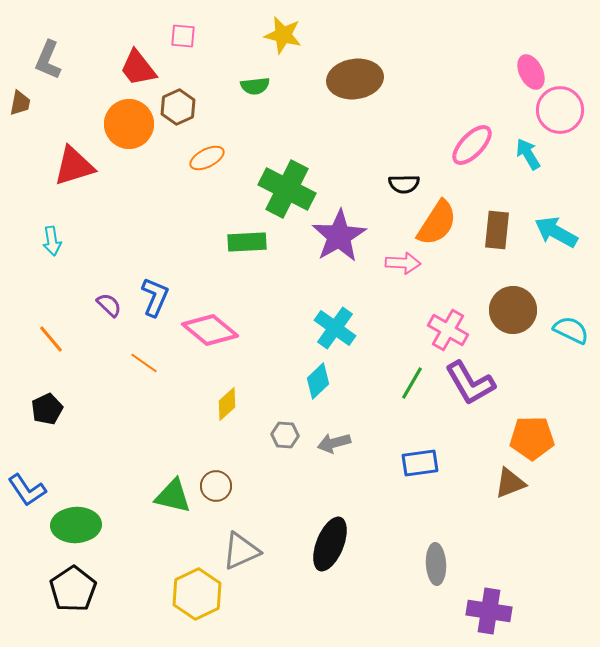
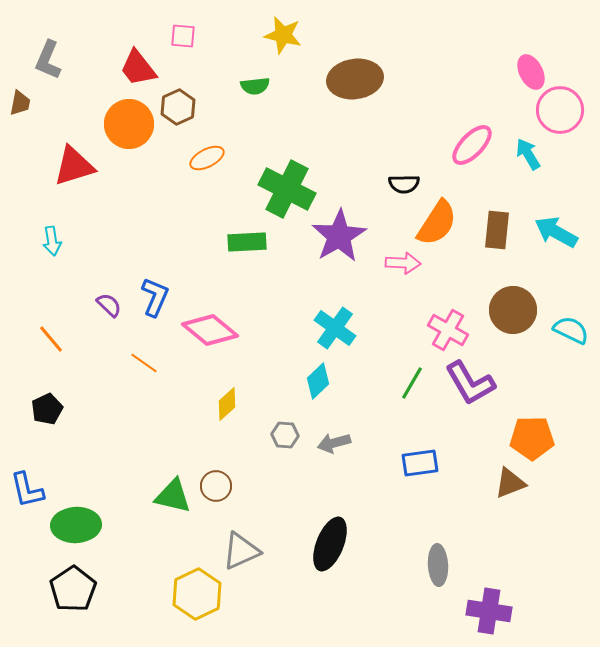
blue L-shape at (27, 490): rotated 21 degrees clockwise
gray ellipse at (436, 564): moved 2 px right, 1 px down
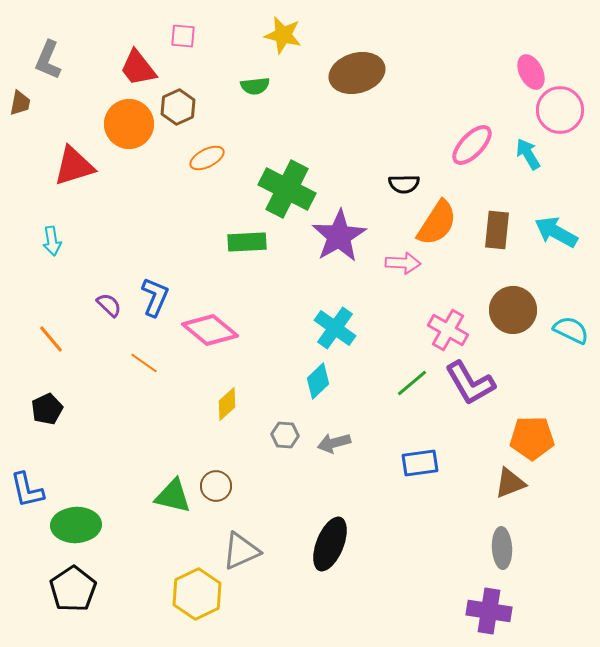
brown ellipse at (355, 79): moved 2 px right, 6 px up; rotated 8 degrees counterclockwise
green line at (412, 383): rotated 20 degrees clockwise
gray ellipse at (438, 565): moved 64 px right, 17 px up
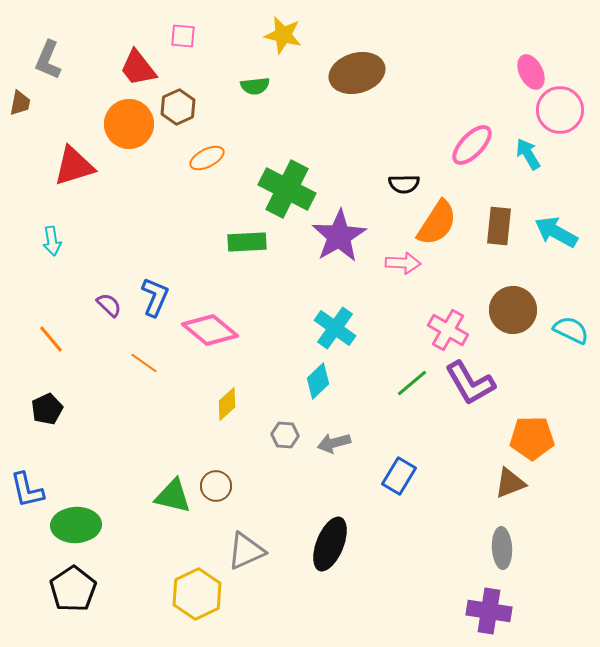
brown rectangle at (497, 230): moved 2 px right, 4 px up
blue rectangle at (420, 463): moved 21 px left, 13 px down; rotated 51 degrees counterclockwise
gray triangle at (241, 551): moved 5 px right
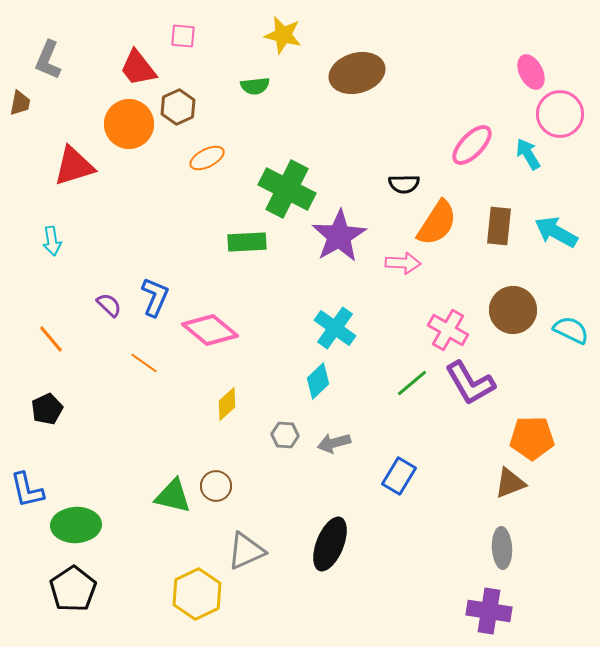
pink circle at (560, 110): moved 4 px down
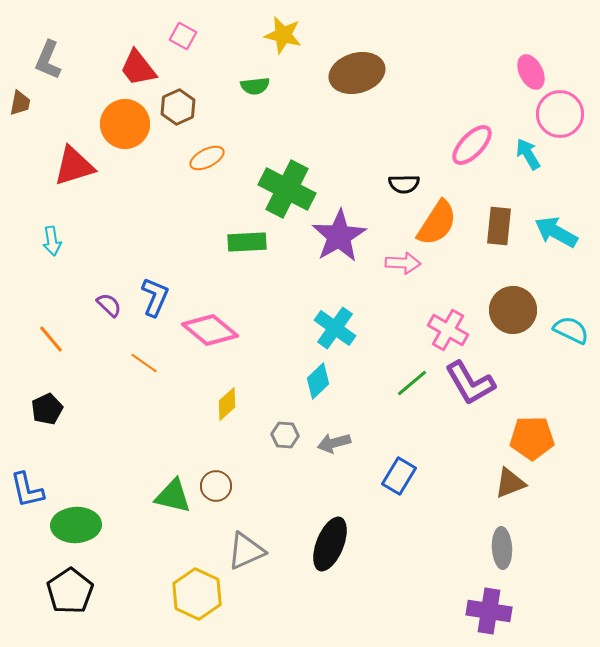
pink square at (183, 36): rotated 24 degrees clockwise
orange circle at (129, 124): moved 4 px left
black pentagon at (73, 589): moved 3 px left, 2 px down
yellow hexagon at (197, 594): rotated 9 degrees counterclockwise
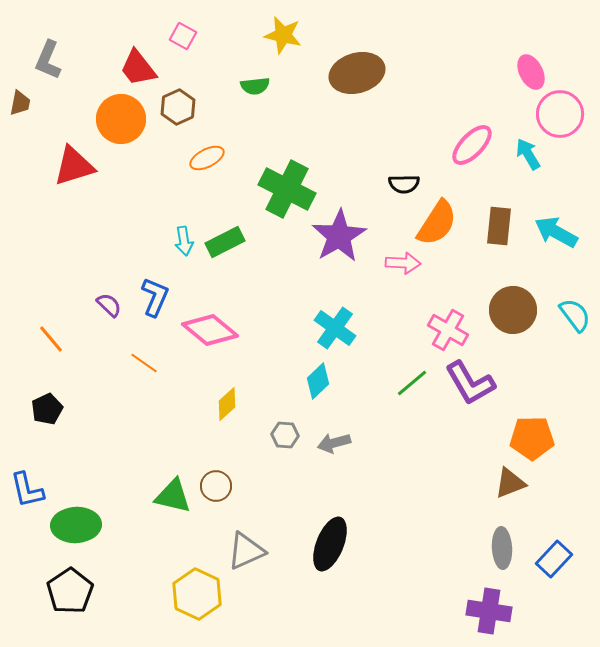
orange circle at (125, 124): moved 4 px left, 5 px up
cyan arrow at (52, 241): moved 132 px right
green rectangle at (247, 242): moved 22 px left; rotated 24 degrees counterclockwise
cyan semicircle at (571, 330): moved 4 px right, 15 px up; rotated 27 degrees clockwise
blue rectangle at (399, 476): moved 155 px right, 83 px down; rotated 12 degrees clockwise
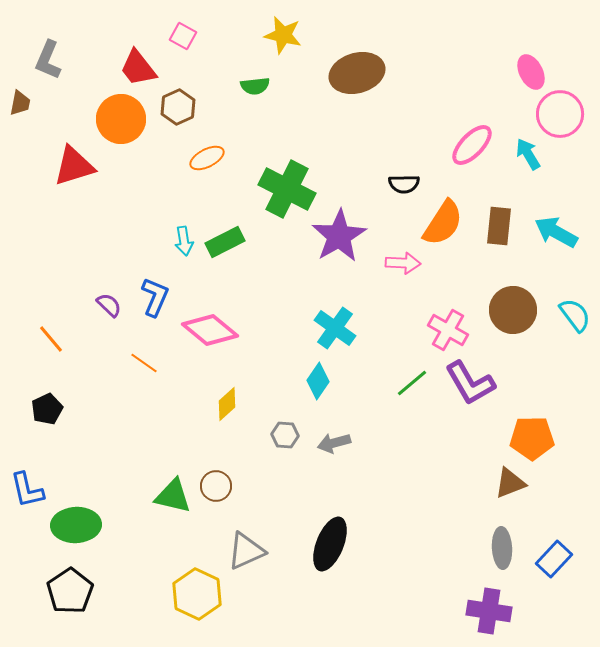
orange semicircle at (437, 223): moved 6 px right
cyan diamond at (318, 381): rotated 12 degrees counterclockwise
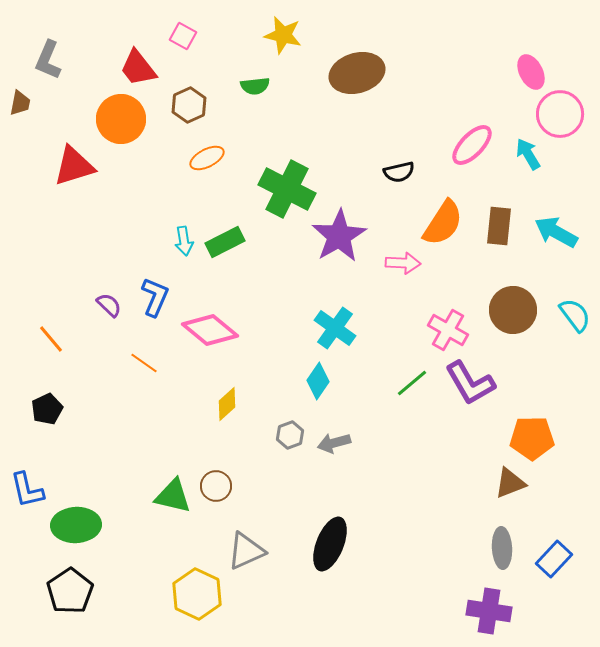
brown hexagon at (178, 107): moved 11 px right, 2 px up
black semicircle at (404, 184): moved 5 px left, 12 px up; rotated 12 degrees counterclockwise
gray hexagon at (285, 435): moved 5 px right; rotated 24 degrees counterclockwise
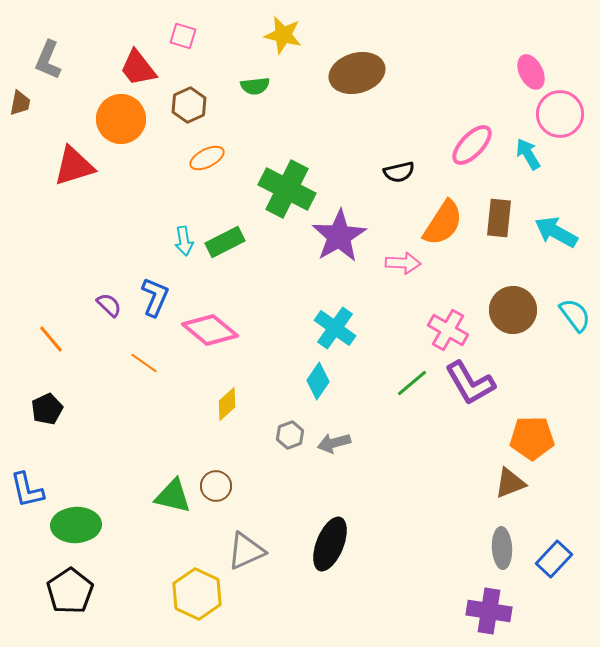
pink square at (183, 36): rotated 12 degrees counterclockwise
brown rectangle at (499, 226): moved 8 px up
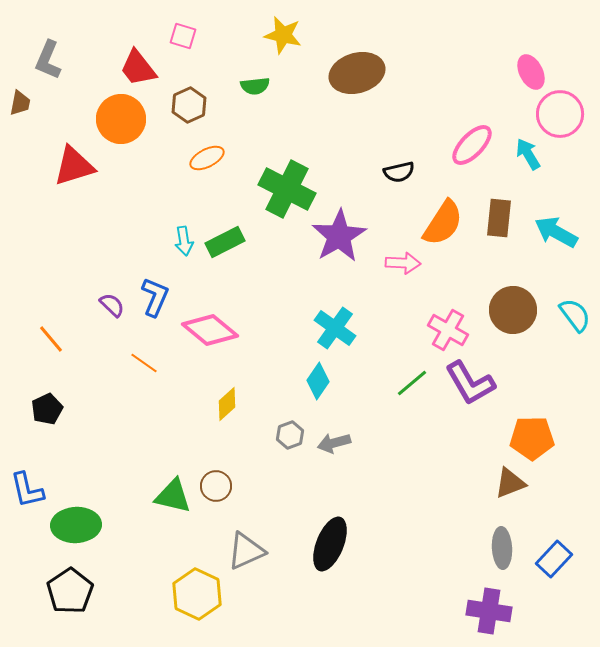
purple semicircle at (109, 305): moved 3 px right
